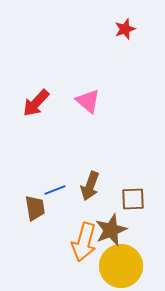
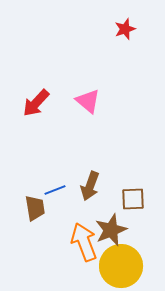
orange arrow: rotated 144 degrees clockwise
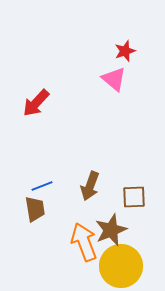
red star: moved 22 px down
pink triangle: moved 26 px right, 22 px up
blue line: moved 13 px left, 4 px up
brown square: moved 1 px right, 2 px up
brown trapezoid: moved 1 px down
